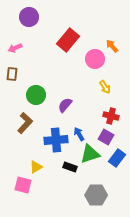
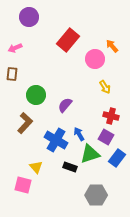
blue cross: rotated 35 degrees clockwise
yellow triangle: rotated 40 degrees counterclockwise
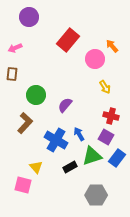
green triangle: moved 2 px right, 2 px down
black rectangle: rotated 48 degrees counterclockwise
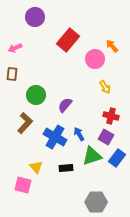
purple circle: moved 6 px right
blue cross: moved 1 px left, 3 px up
black rectangle: moved 4 px left, 1 px down; rotated 24 degrees clockwise
gray hexagon: moved 7 px down
